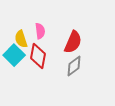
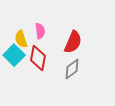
red diamond: moved 2 px down
gray diamond: moved 2 px left, 3 px down
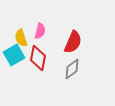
pink semicircle: rotated 21 degrees clockwise
yellow semicircle: moved 1 px up
cyan square: rotated 15 degrees clockwise
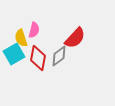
pink semicircle: moved 6 px left, 1 px up
red semicircle: moved 2 px right, 4 px up; rotated 20 degrees clockwise
cyan square: moved 1 px up
gray diamond: moved 13 px left, 13 px up
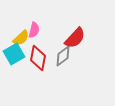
yellow semicircle: rotated 114 degrees counterclockwise
gray diamond: moved 4 px right
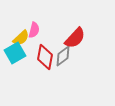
cyan square: moved 1 px right, 1 px up
red diamond: moved 7 px right, 1 px up
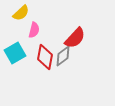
yellow semicircle: moved 25 px up
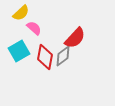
pink semicircle: moved 2 px up; rotated 63 degrees counterclockwise
cyan square: moved 4 px right, 2 px up
